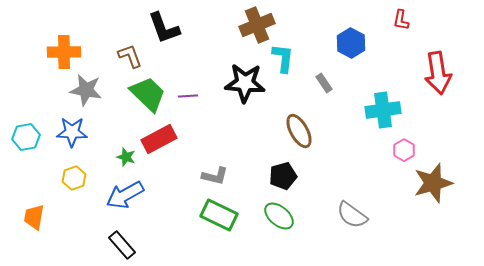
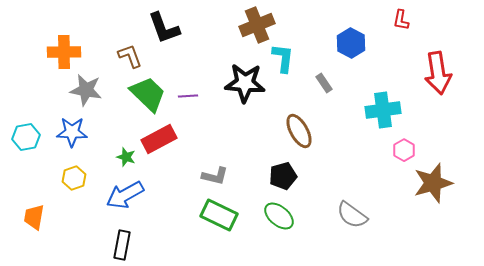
black rectangle: rotated 52 degrees clockwise
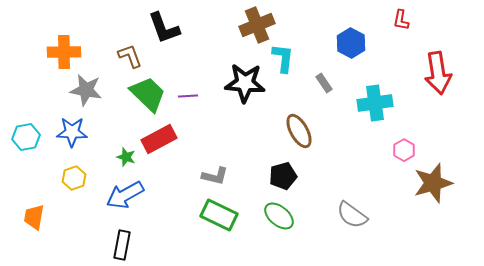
cyan cross: moved 8 px left, 7 px up
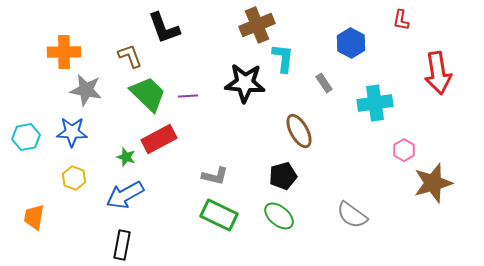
yellow hexagon: rotated 20 degrees counterclockwise
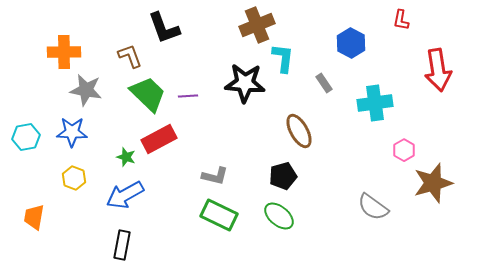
red arrow: moved 3 px up
gray semicircle: moved 21 px right, 8 px up
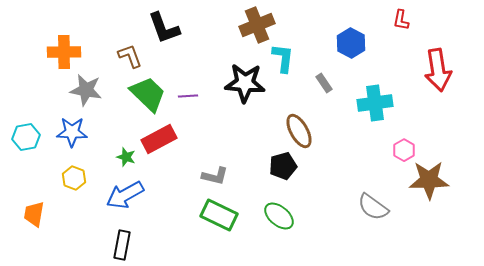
black pentagon: moved 10 px up
brown star: moved 4 px left, 3 px up; rotated 15 degrees clockwise
orange trapezoid: moved 3 px up
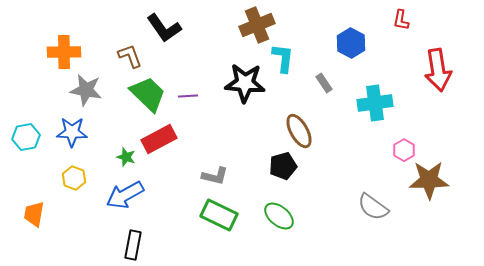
black L-shape: rotated 15 degrees counterclockwise
black rectangle: moved 11 px right
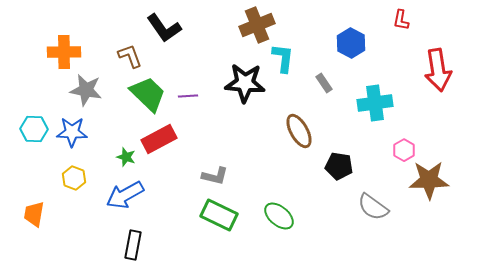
cyan hexagon: moved 8 px right, 8 px up; rotated 12 degrees clockwise
black pentagon: moved 56 px right; rotated 24 degrees clockwise
